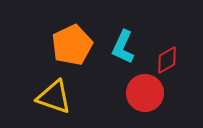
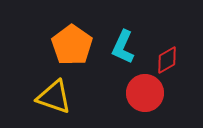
orange pentagon: rotated 12 degrees counterclockwise
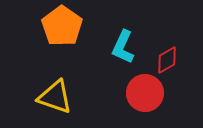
orange pentagon: moved 10 px left, 19 px up
yellow triangle: moved 1 px right
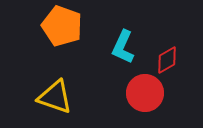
orange pentagon: rotated 15 degrees counterclockwise
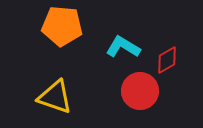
orange pentagon: rotated 15 degrees counterclockwise
cyan L-shape: rotated 96 degrees clockwise
red circle: moved 5 px left, 2 px up
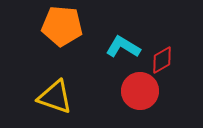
red diamond: moved 5 px left
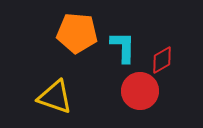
orange pentagon: moved 15 px right, 7 px down
cyan L-shape: rotated 60 degrees clockwise
